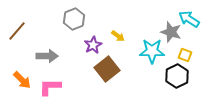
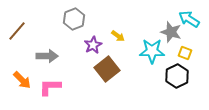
yellow square: moved 2 px up
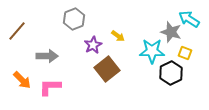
black hexagon: moved 6 px left, 3 px up
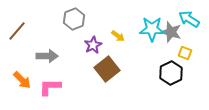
cyan star: moved 22 px up
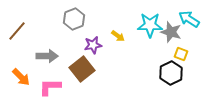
cyan star: moved 2 px left, 4 px up
purple star: rotated 18 degrees clockwise
yellow square: moved 4 px left, 1 px down
brown square: moved 25 px left
orange arrow: moved 1 px left, 3 px up
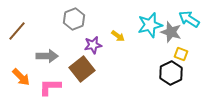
cyan star: rotated 15 degrees counterclockwise
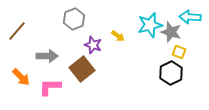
cyan arrow: moved 1 px right, 2 px up; rotated 30 degrees counterclockwise
purple star: rotated 30 degrees clockwise
yellow square: moved 2 px left, 2 px up
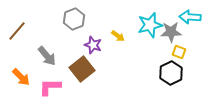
gray star: rotated 20 degrees counterclockwise
gray arrow: rotated 50 degrees clockwise
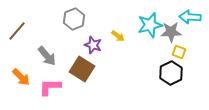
brown square: rotated 20 degrees counterclockwise
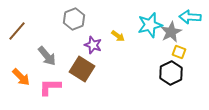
gray star: rotated 25 degrees counterclockwise
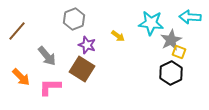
cyan star: moved 1 px right, 2 px up; rotated 20 degrees clockwise
gray star: moved 8 px down
purple star: moved 6 px left
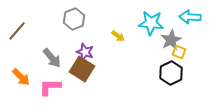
purple star: moved 2 px left, 7 px down
gray arrow: moved 5 px right, 2 px down
